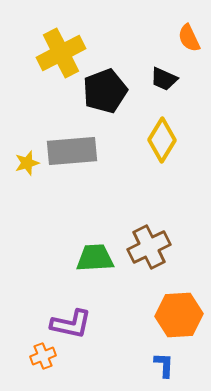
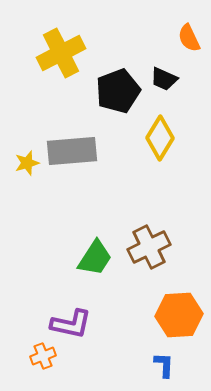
black pentagon: moved 13 px right
yellow diamond: moved 2 px left, 2 px up
green trapezoid: rotated 126 degrees clockwise
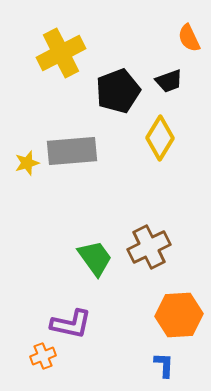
black trapezoid: moved 5 px right, 2 px down; rotated 44 degrees counterclockwise
green trapezoid: rotated 69 degrees counterclockwise
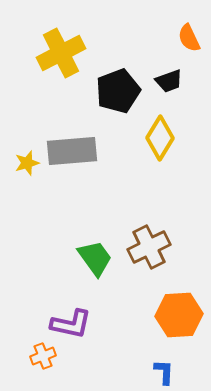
blue L-shape: moved 7 px down
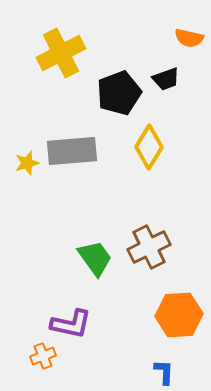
orange semicircle: rotated 52 degrees counterclockwise
black trapezoid: moved 3 px left, 2 px up
black pentagon: moved 1 px right, 2 px down
yellow diamond: moved 11 px left, 9 px down
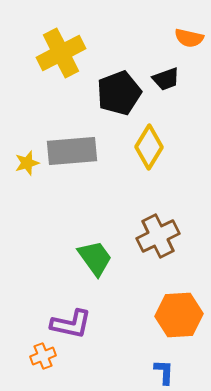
brown cross: moved 9 px right, 11 px up
